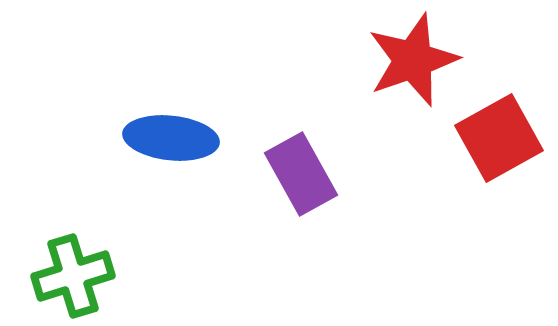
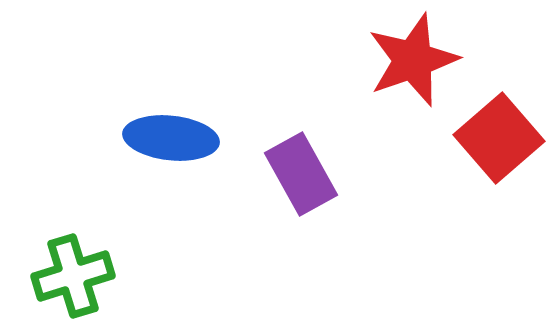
red square: rotated 12 degrees counterclockwise
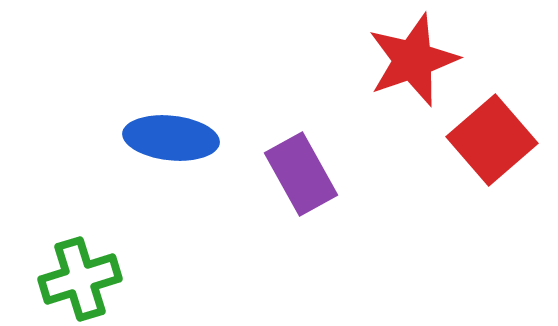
red square: moved 7 px left, 2 px down
green cross: moved 7 px right, 3 px down
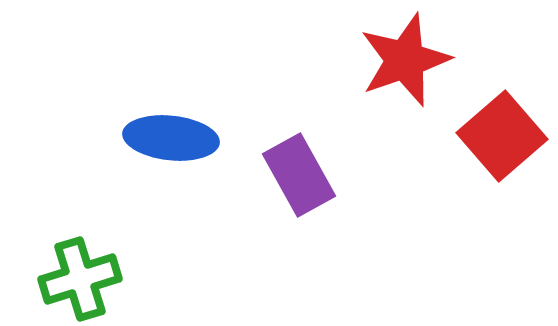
red star: moved 8 px left
red square: moved 10 px right, 4 px up
purple rectangle: moved 2 px left, 1 px down
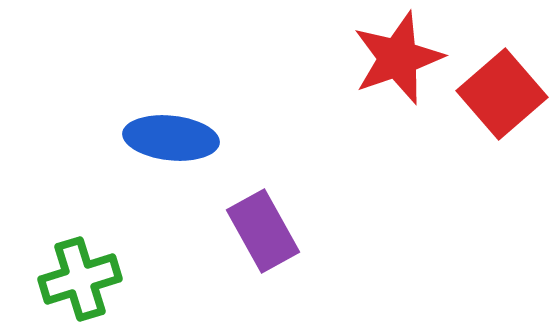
red star: moved 7 px left, 2 px up
red square: moved 42 px up
purple rectangle: moved 36 px left, 56 px down
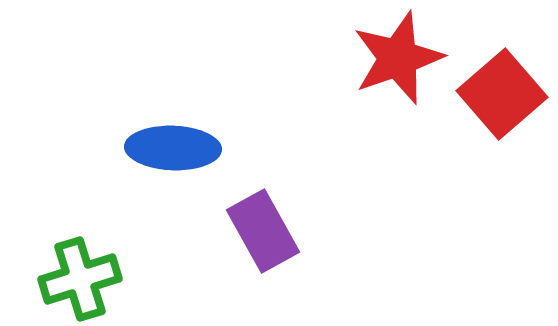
blue ellipse: moved 2 px right, 10 px down; rotated 4 degrees counterclockwise
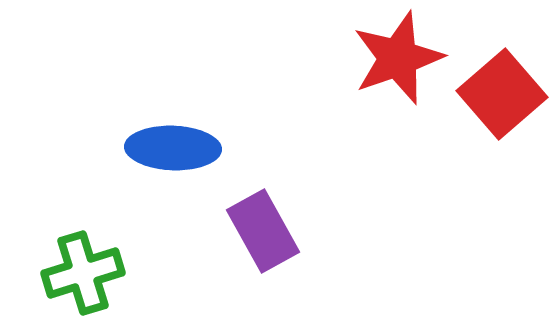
green cross: moved 3 px right, 6 px up
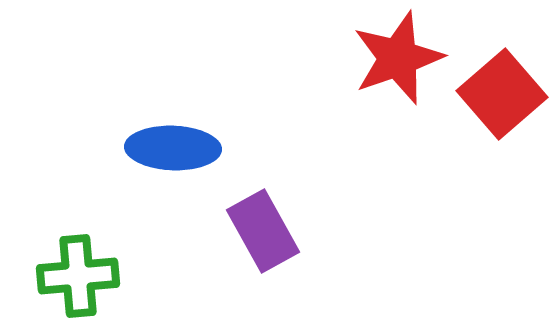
green cross: moved 5 px left, 3 px down; rotated 12 degrees clockwise
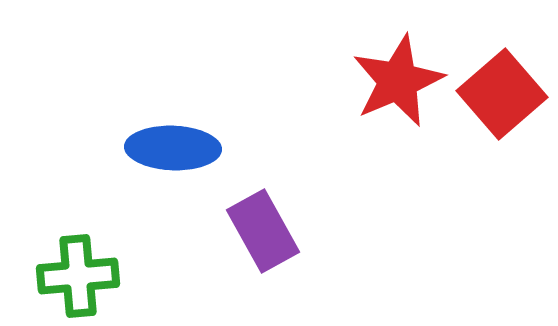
red star: moved 23 px down; rotated 4 degrees counterclockwise
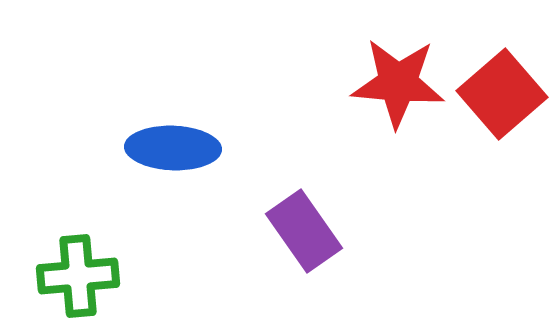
red star: moved 2 px down; rotated 28 degrees clockwise
purple rectangle: moved 41 px right; rotated 6 degrees counterclockwise
